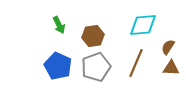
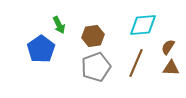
blue pentagon: moved 17 px left, 17 px up; rotated 12 degrees clockwise
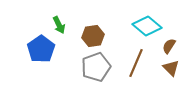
cyan diamond: moved 4 px right, 1 px down; rotated 44 degrees clockwise
brown semicircle: moved 1 px right, 1 px up
brown triangle: rotated 42 degrees clockwise
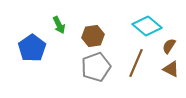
blue pentagon: moved 9 px left, 1 px up
brown triangle: moved 1 px down; rotated 18 degrees counterclockwise
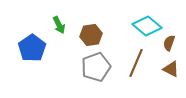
brown hexagon: moved 2 px left, 1 px up
brown semicircle: moved 3 px up; rotated 14 degrees counterclockwise
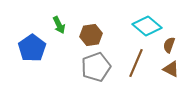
brown semicircle: moved 2 px down
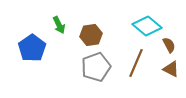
brown semicircle: rotated 133 degrees clockwise
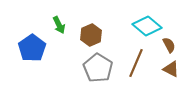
brown hexagon: rotated 15 degrees counterclockwise
gray pentagon: moved 2 px right, 1 px down; rotated 20 degrees counterclockwise
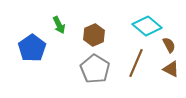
brown hexagon: moved 3 px right
gray pentagon: moved 3 px left, 1 px down
